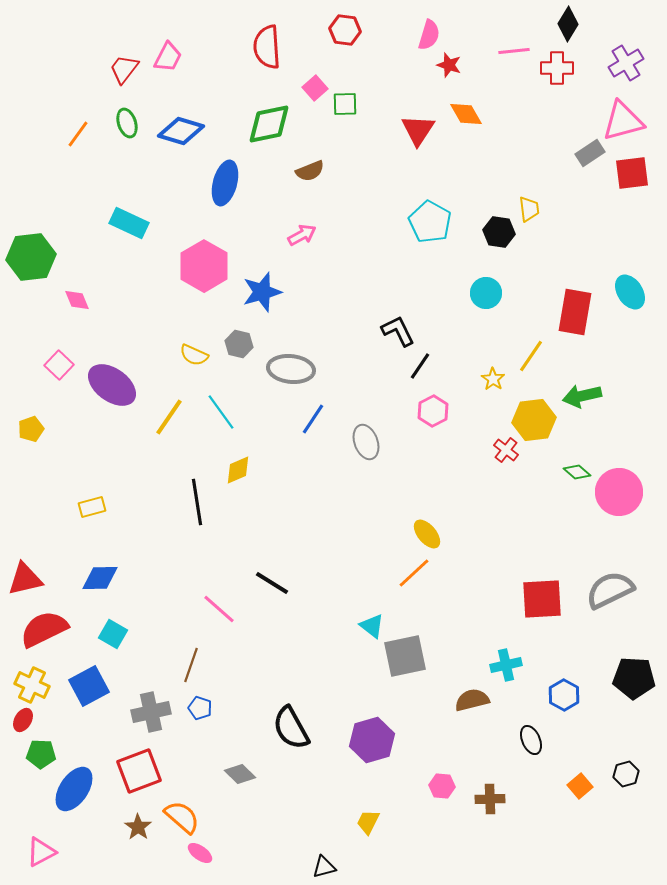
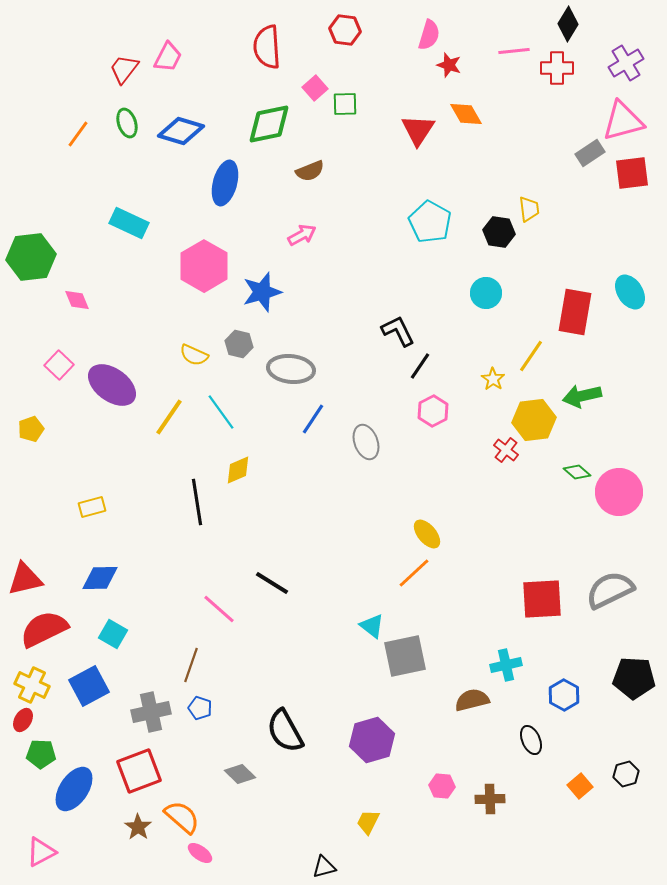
black semicircle at (291, 728): moved 6 px left, 3 px down
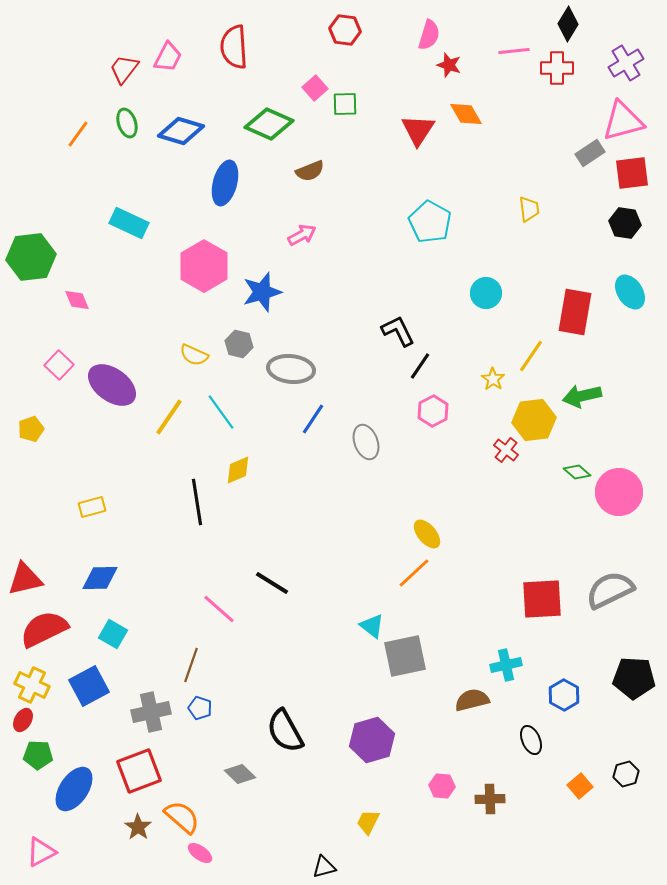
red semicircle at (267, 47): moved 33 px left
green diamond at (269, 124): rotated 36 degrees clockwise
black hexagon at (499, 232): moved 126 px right, 9 px up
green pentagon at (41, 754): moved 3 px left, 1 px down
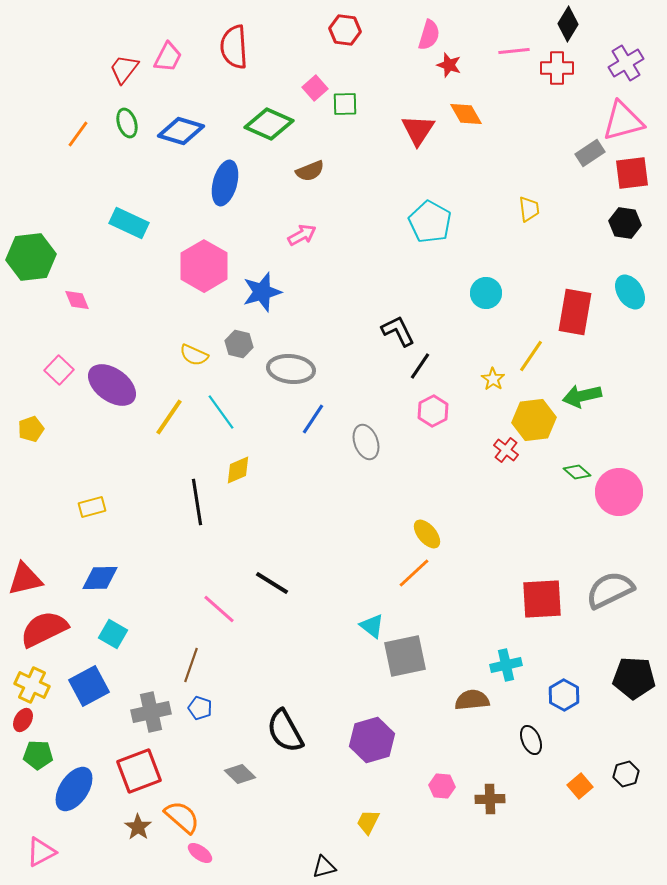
pink square at (59, 365): moved 5 px down
brown semicircle at (472, 700): rotated 8 degrees clockwise
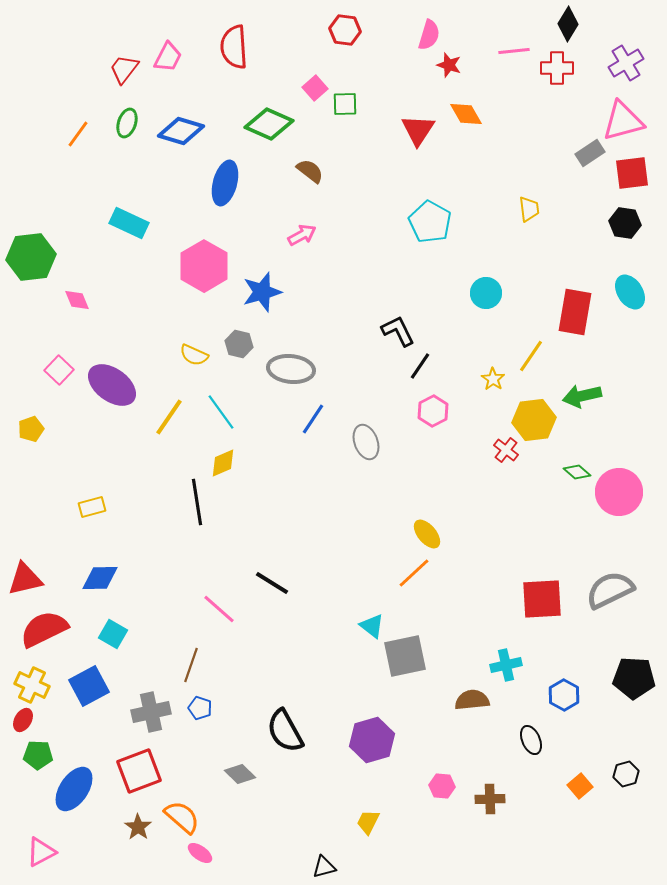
green ellipse at (127, 123): rotated 36 degrees clockwise
brown semicircle at (310, 171): rotated 120 degrees counterclockwise
yellow diamond at (238, 470): moved 15 px left, 7 px up
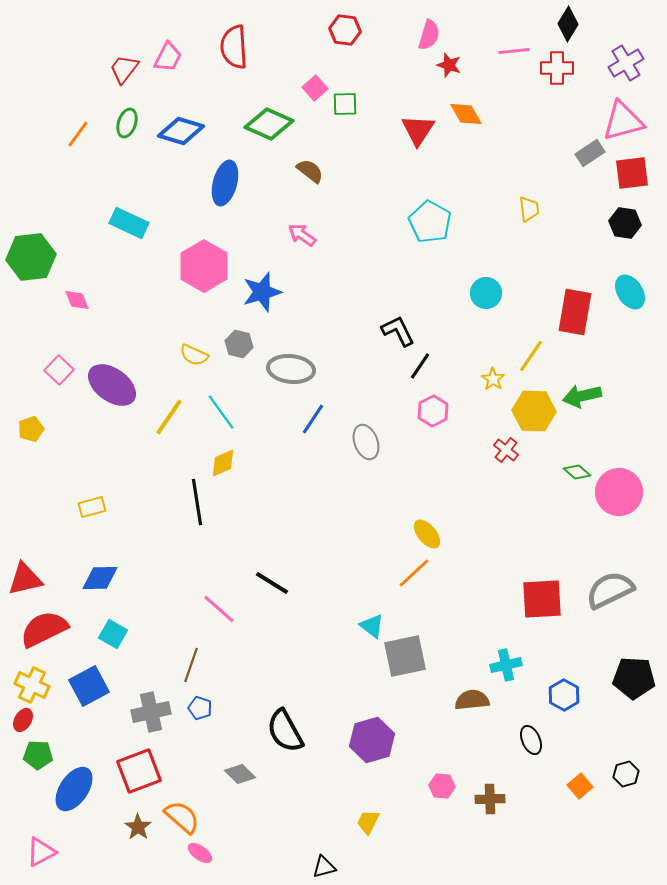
pink arrow at (302, 235): rotated 116 degrees counterclockwise
yellow hexagon at (534, 420): moved 9 px up; rotated 9 degrees clockwise
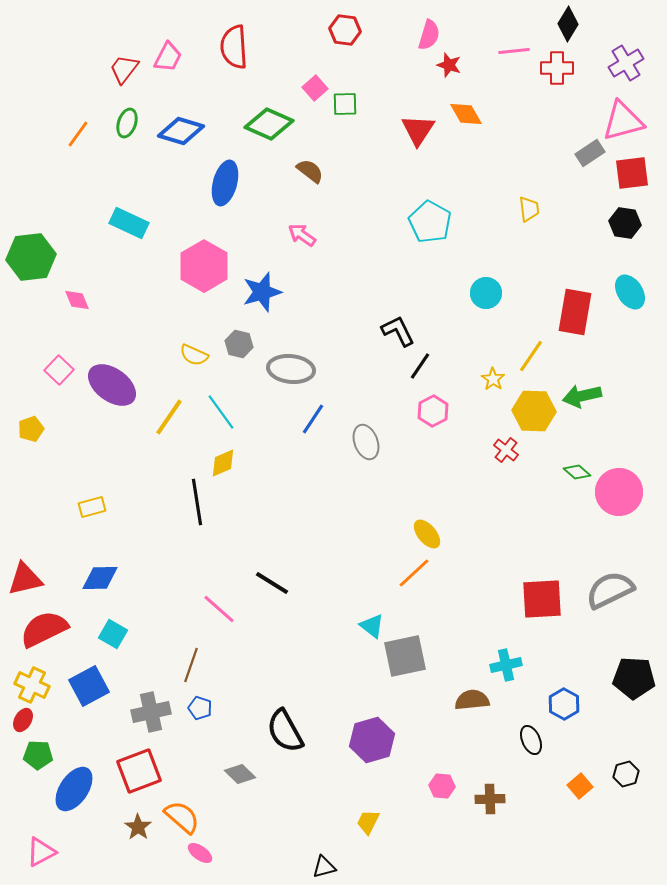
blue hexagon at (564, 695): moved 9 px down
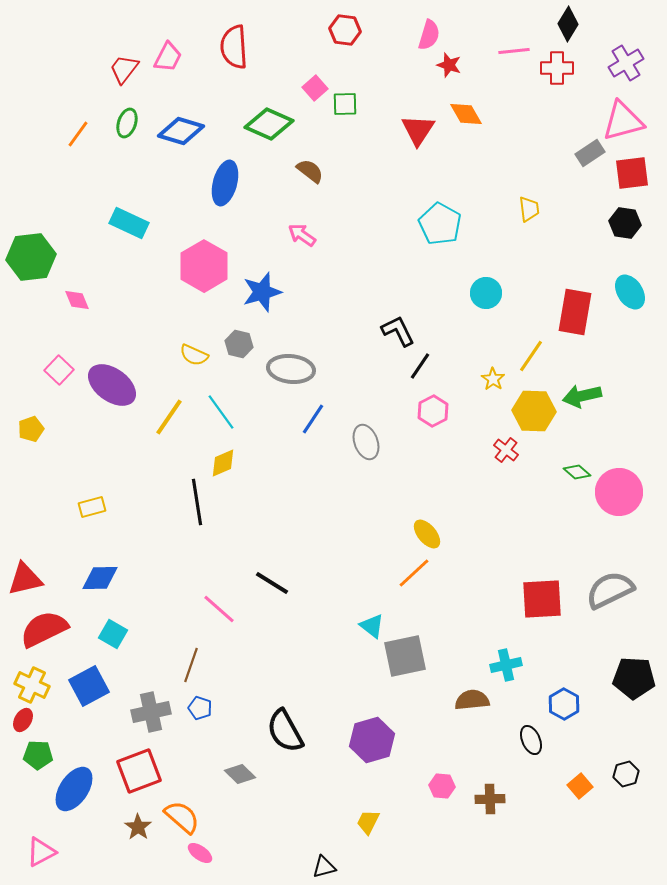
cyan pentagon at (430, 222): moved 10 px right, 2 px down
